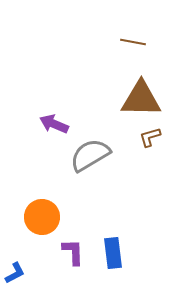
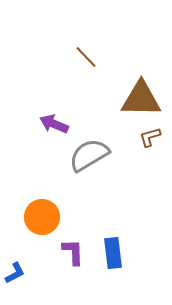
brown line: moved 47 px left, 15 px down; rotated 35 degrees clockwise
gray semicircle: moved 1 px left
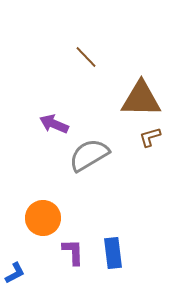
orange circle: moved 1 px right, 1 px down
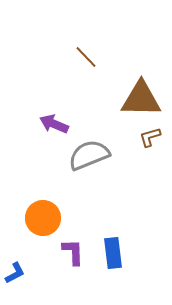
gray semicircle: rotated 9 degrees clockwise
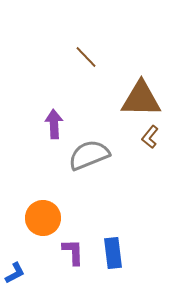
purple arrow: rotated 64 degrees clockwise
brown L-shape: rotated 35 degrees counterclockwise
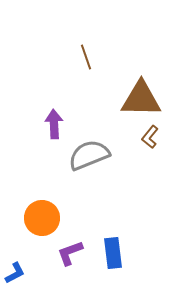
brown line: rotated 25 degrees clockwise
orange circle: moved 1 px left
purple L-shape: moved 3 px left, 1 px down; rotated 108 degrees counterclockwise
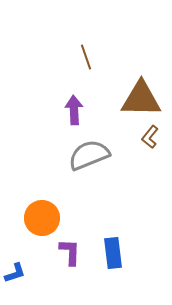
purple arrow: moved 20 px right, 14 px up
purple L-shape: moved 1 px up; rotated 112 degrees clockwise
blue L-shape: rotated 10 degrees clockwise
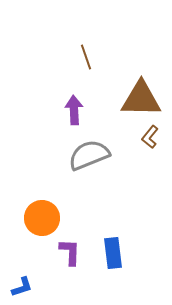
blue L-shape: moved 7 px right, 14 px down
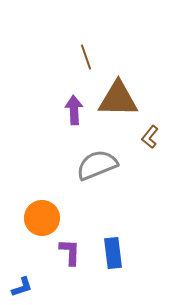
brown triangle: moved 23 px left
gray semicircle: moved 8 px right, 10 px down
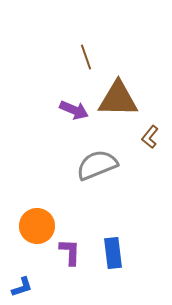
purple arrow: rotated 116 degrees clockwise
orange circle: moved 5 px left, 8 px down
